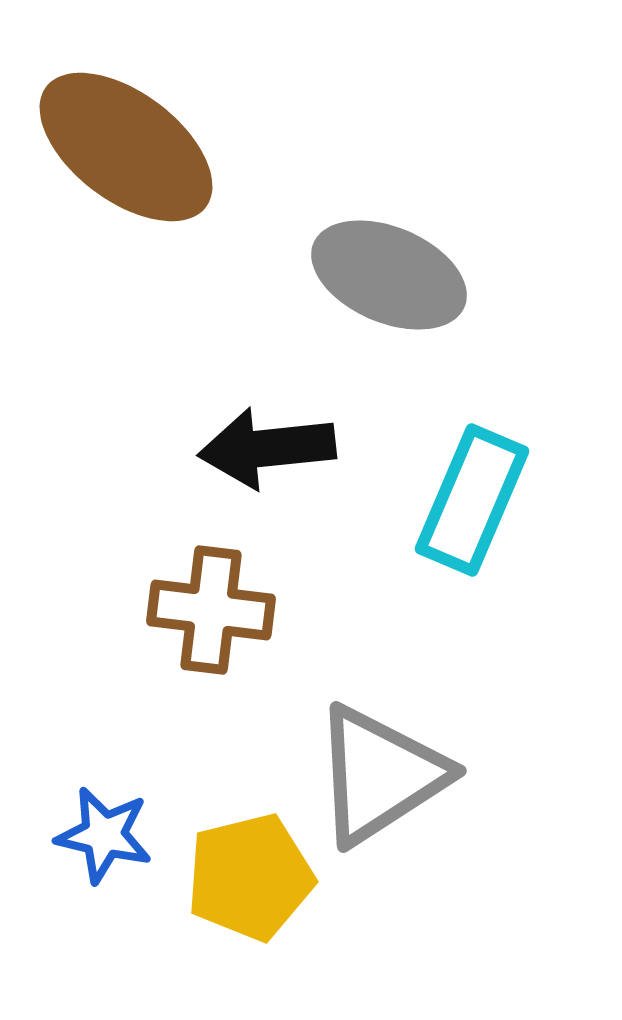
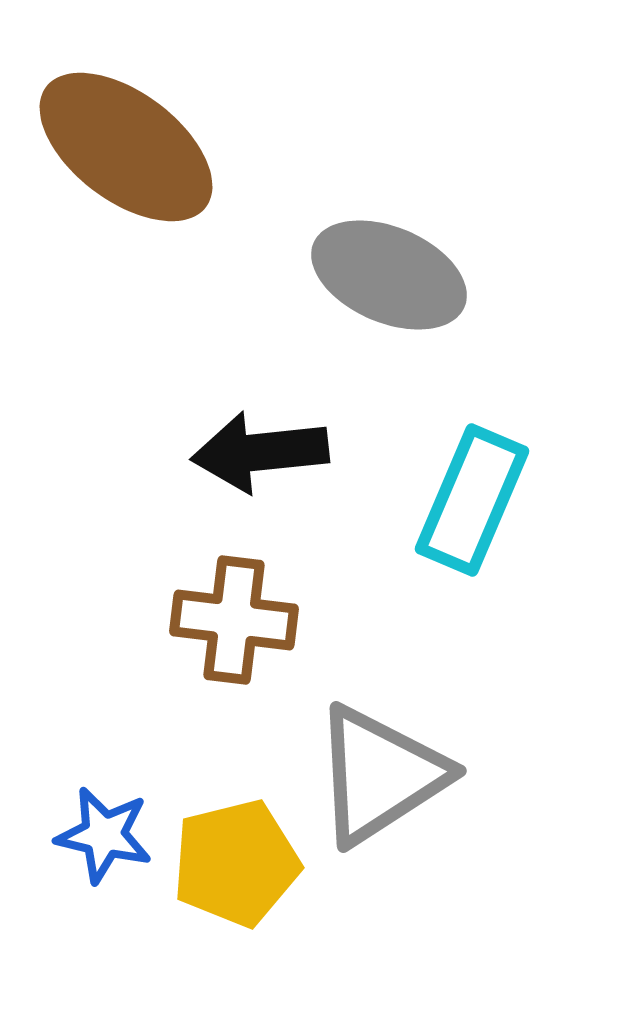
black arrow: moved 7 px left, 4 px down
brown cross: moved 23 px right, 10 px down
yellow pentagon: moved 14 px left, 14 px up
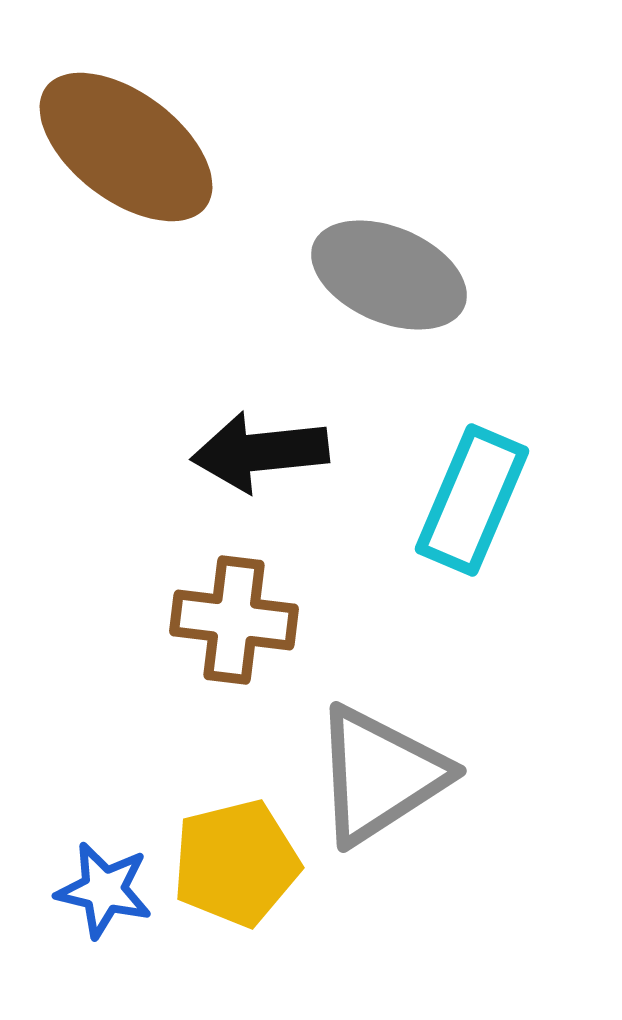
blue star: moved 55 px down
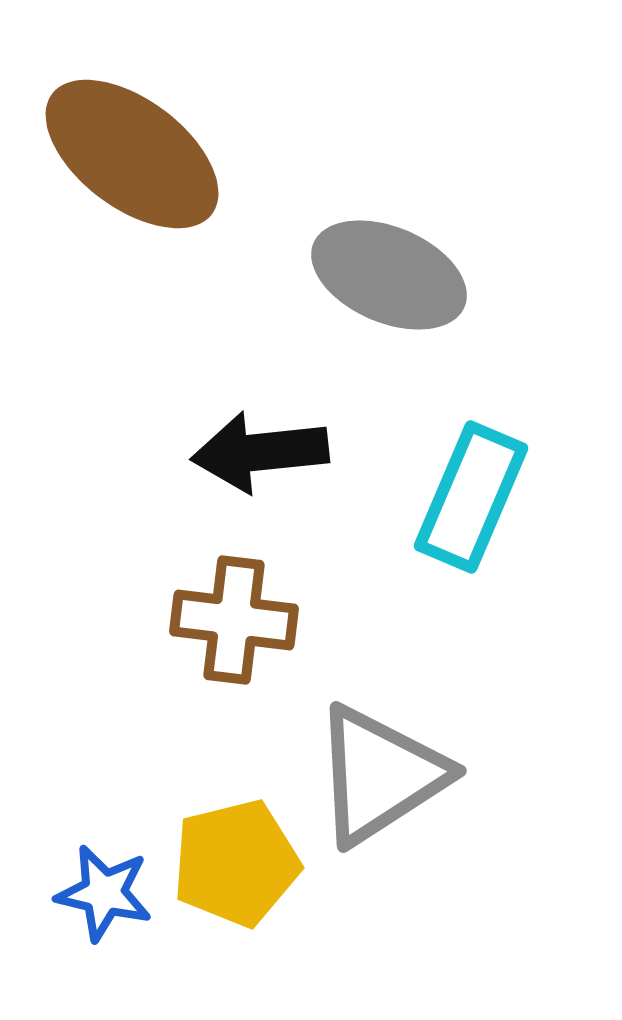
brown ellipse: moved 6 px right, 7 px down
cyan rectangle: moved 1 px left, 3 px up
blue star: moved 3 px down
